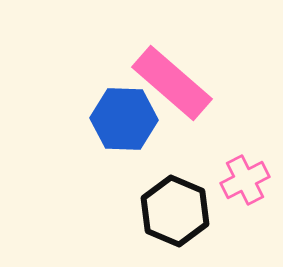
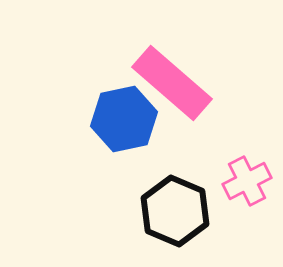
blue hexagon: rotated 14 degrees counterclockwise
pink cross: moved 2 px right, 1 px down
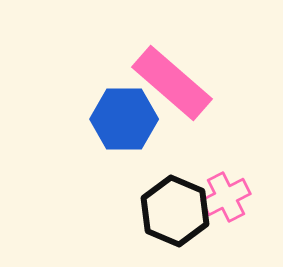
blue hexagon: rotated 12 degrees clockwise
pink cross: moved 21 px left, 16 px down
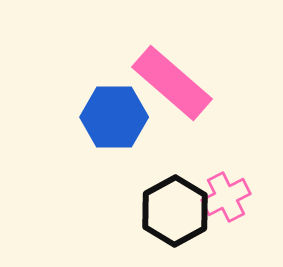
blue hexagon: moved 10 px left, 2 px up
black hexagon: rotated 8 degrees clockwise
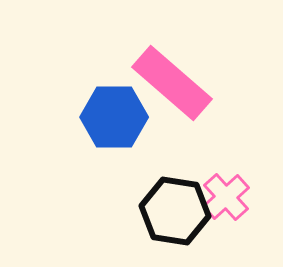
pink cross: rotated 15 degrees counterclockwise
black hexagon: rotated 22 degrees counterclockwise
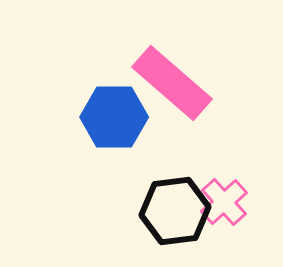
pink cross: moved 2 px left, 5 px down
black hexagon: rotated 16 degrees counterclockwise
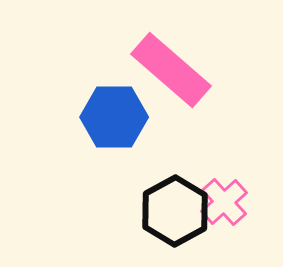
pink rectangle: moved 1 px left, 13 px up
black hexagon: rotated 22 degrees counterclockwise
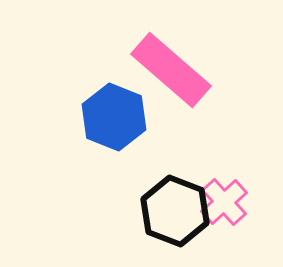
blue hexagon: rotated 22 degrees clockwise
black hexagon: rotated 10 degrees counterclockwise
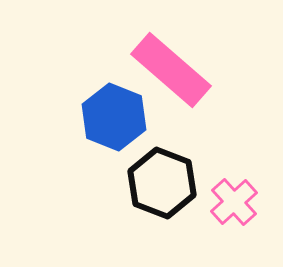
pink cross: moved 10 px right
black hexagon: moved 13 px left, 28 px up
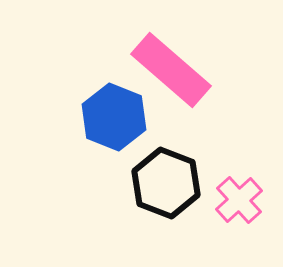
black hexagon: moved 4 px right
pink cross: moved 5 px right, 2 px up
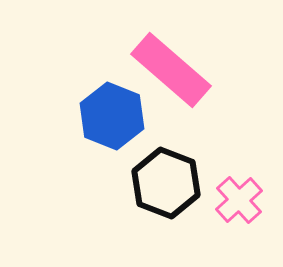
blue hexagon: moved 2 px left, 1 px up
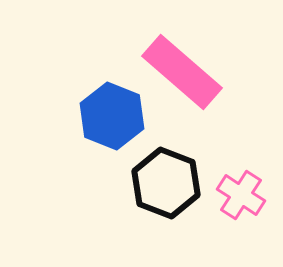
pink rectangle: moved 11 px right, 2 px down
pink cross: moved 2 px right, 5 px up; rotated 15 degrees counterclockwise
